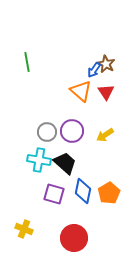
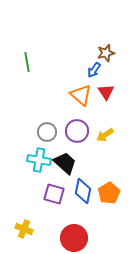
brown star: moved 11 px up; rotated 30 degrees clockwise
orange triangle: moved 4 px down
purple circle: moved 5 px right
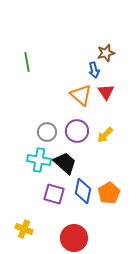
blue arrow: rotated 49 degrees counterclockwise
yellow arrow: rotated 12 degrees counterclockwise
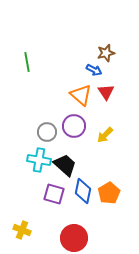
blue arrow: rotated 49 degrees counterclockwise
purple circle: moved 3 px left, 5 px up
black trapezoid: moved 2 px down
yellow cross: moved 2 px left, 1 px down
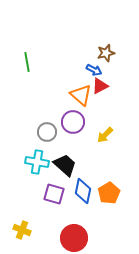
red triangle: moved 6 px left, 6 px up; rotated 36 degrees clockwise
purple circle: moved 1 px left, 4 px up
cyan cross: moved 2 px left, 2 px down
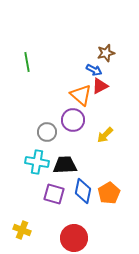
purple circle: moved 2 px up
black trapezoid: rotated 45 degrees counterclockwise
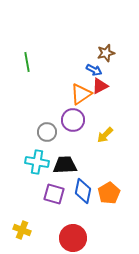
orange triangle: moved 1 px up; rotated 45 degrees clockwise
red circle: moved 1 px left
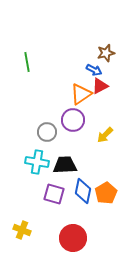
orange pentagon: moved 3 px left
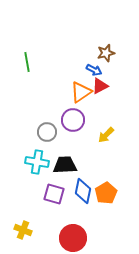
orange triangle: moved 2 px up
yellow arrow: moved 1 px right
yellow cross: moved 1 px right
